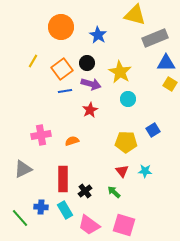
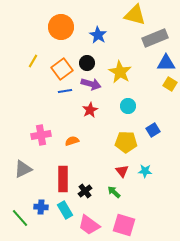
cyan circle: moved 7 px down
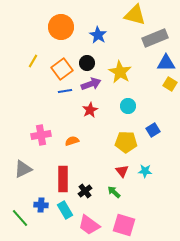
purple arrow: rotated 36 degrees counterclockwise
blue cross: moved 2 px up
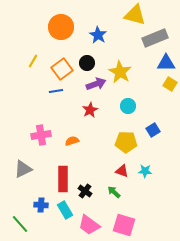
purple arrow: moved 5 px right
blue line: moved 9 px left
red triangle: rotated 32 degrees counterclockwise
black cross: rotated 16 degrees counterclockwise
green line: moved 6 px down
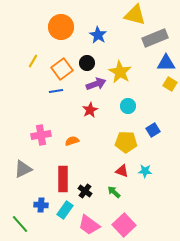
cyan rectangle: rotated 66 degrees clockwise
pink square: rotated 30 degrees clockwise
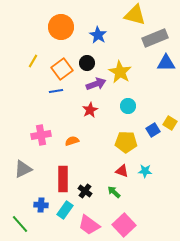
yellow square: moved 39 px down
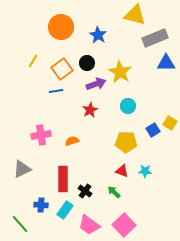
gray triangle: moved 1 px left
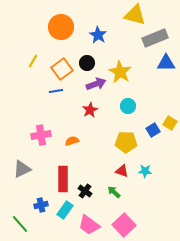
blue cross: rotated 16 degrees counterclockwise
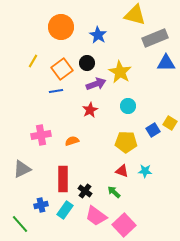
pink trapezoid: moved 7 px right, 9 px up
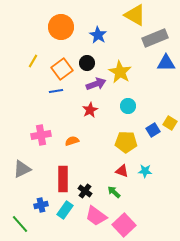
yellow triangle: rotated 15 degrees clockwise
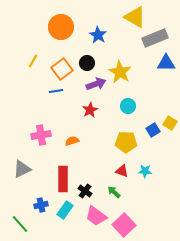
yellow triangle: moved 2 px down
